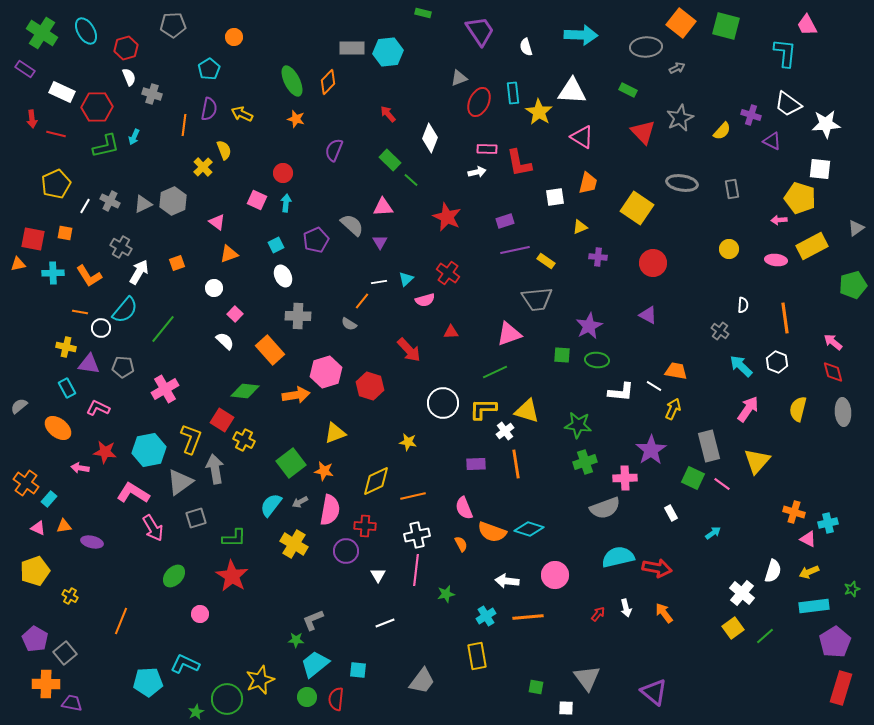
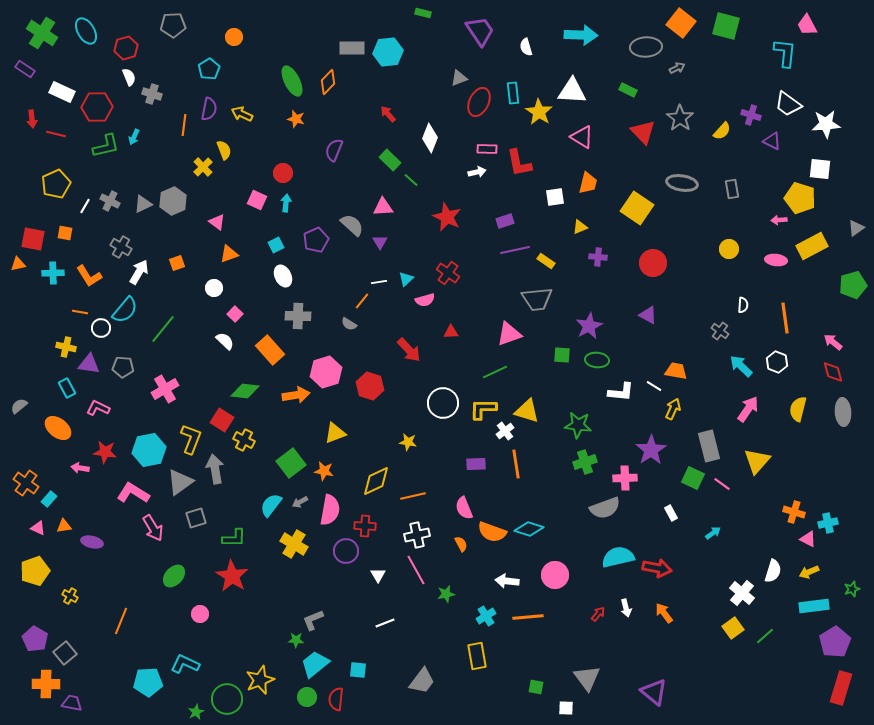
gray star at (680, 118): rotated 12 degrees counterclockwise
pink line at (416, 570): rotated 36 degrees counterclockwise
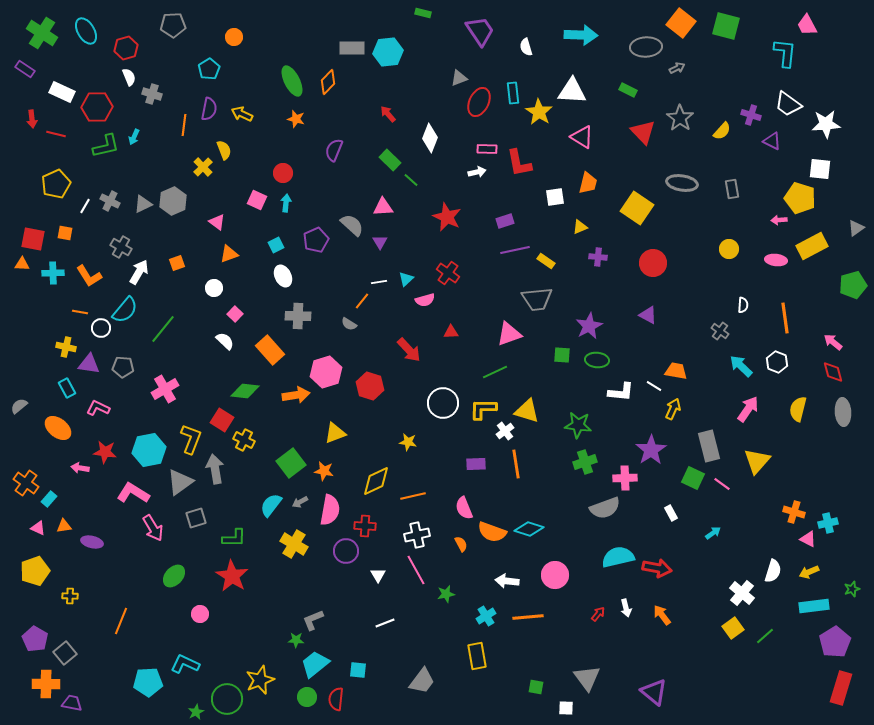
orange triangle at (18, 264): moved 4 px right; rotated 14 degrees clockwise
yellow cross at (70, 596): rotated 28 degrees counterclockwise
orange arrow at (664, 613): moved 2 px left, 2 px down
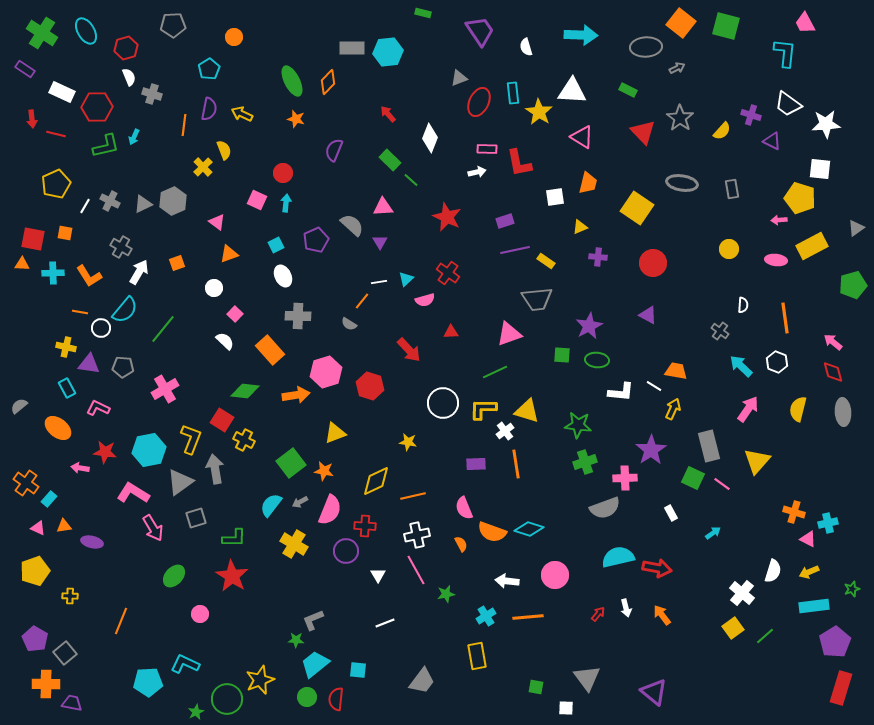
pink trapezoid at (807, 25): moved 2 px left, 2 px up
pink semicircle at (330, 510): rotated 12 degrees clockwise
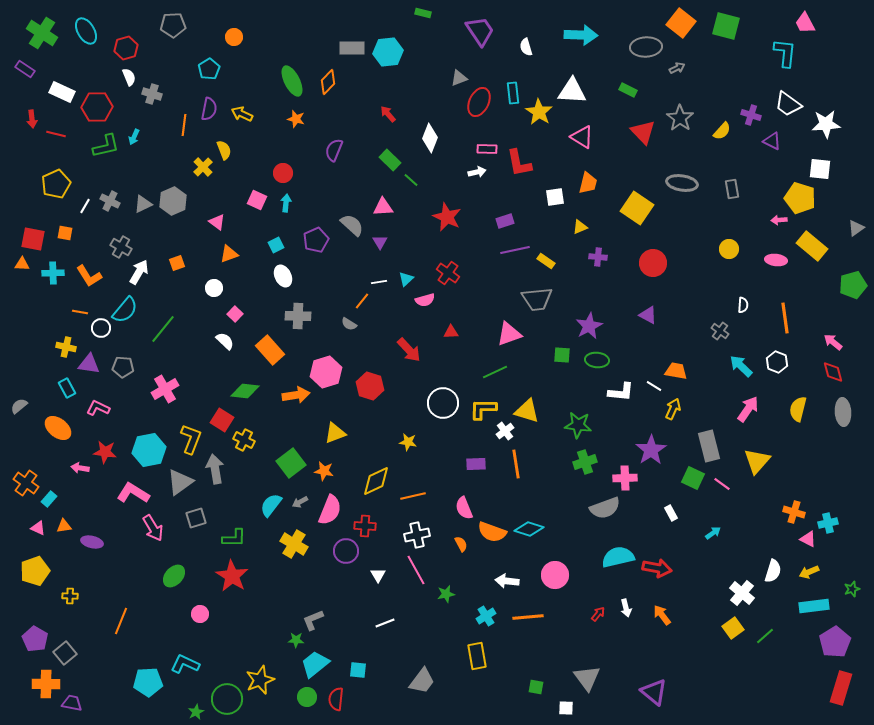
yellow rectangle at (812, 246): rotated 68 degrees clockwise
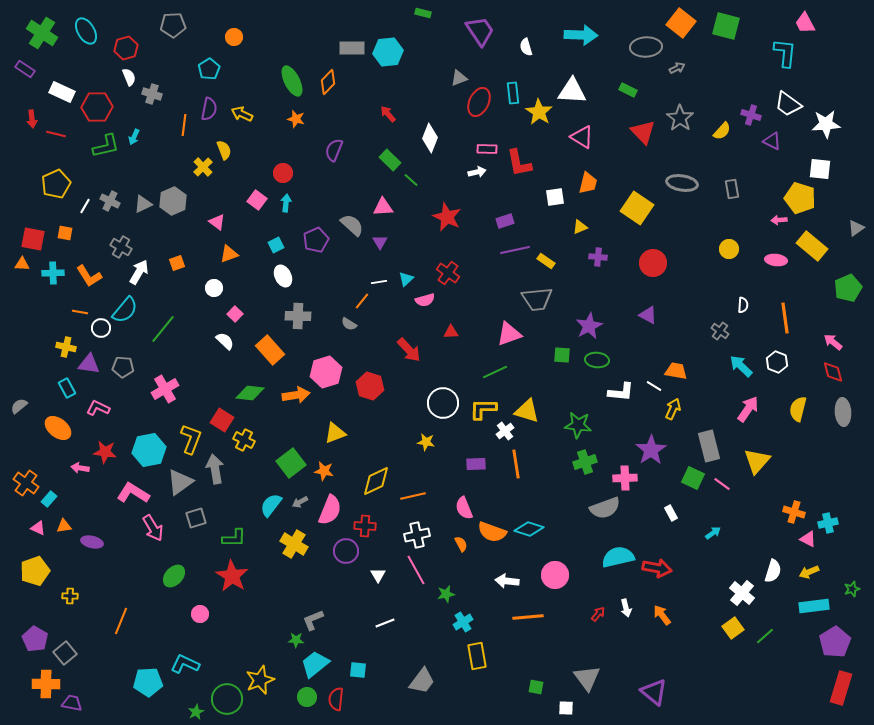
pink square at (257, 200): rotated 12 degrees clockwise
green pentagon at (853, 285): moved 5 px left, 3 px down; rotated 8 degrees counterclockwise
green diamond at (245, 391): moved 5 px right, 2 px down
yellow star at (408, 442): moved 18 px right
cyan cross at (486, 616): moved 23 px left, 6 px down
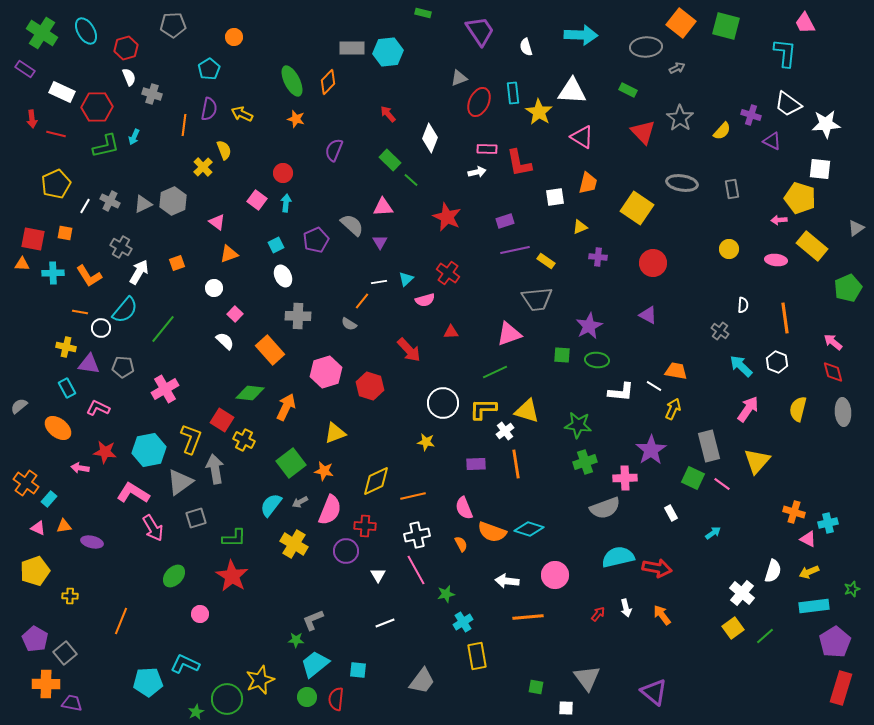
orange arrow at (296, 395): moved 10 px left, 12 px down; rotated 56 degrees counterclockwise
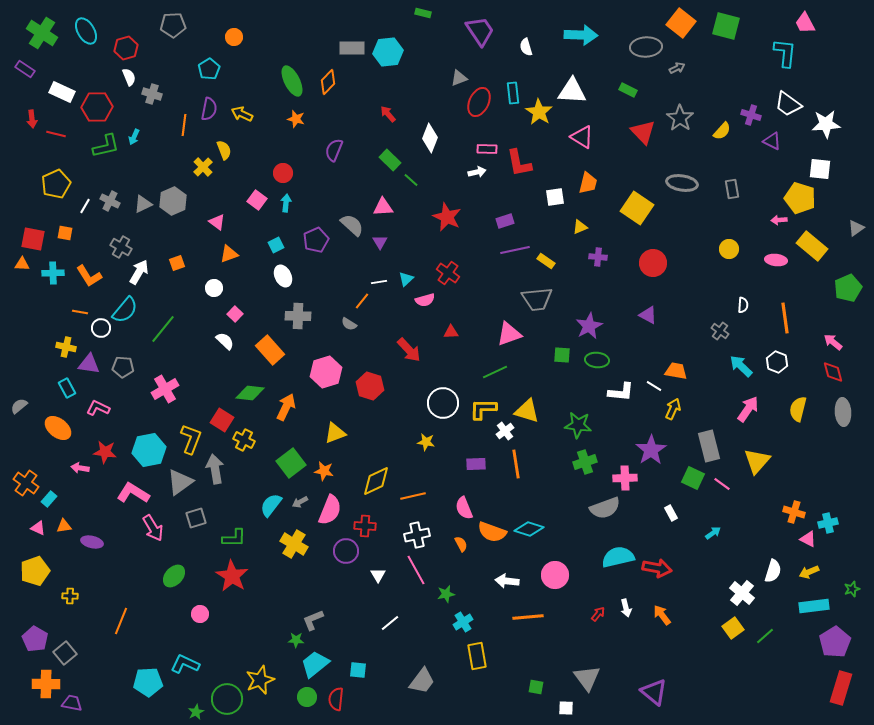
white line at (385, 623): moved 5 px right; rotated 18 degrees counterclockwise
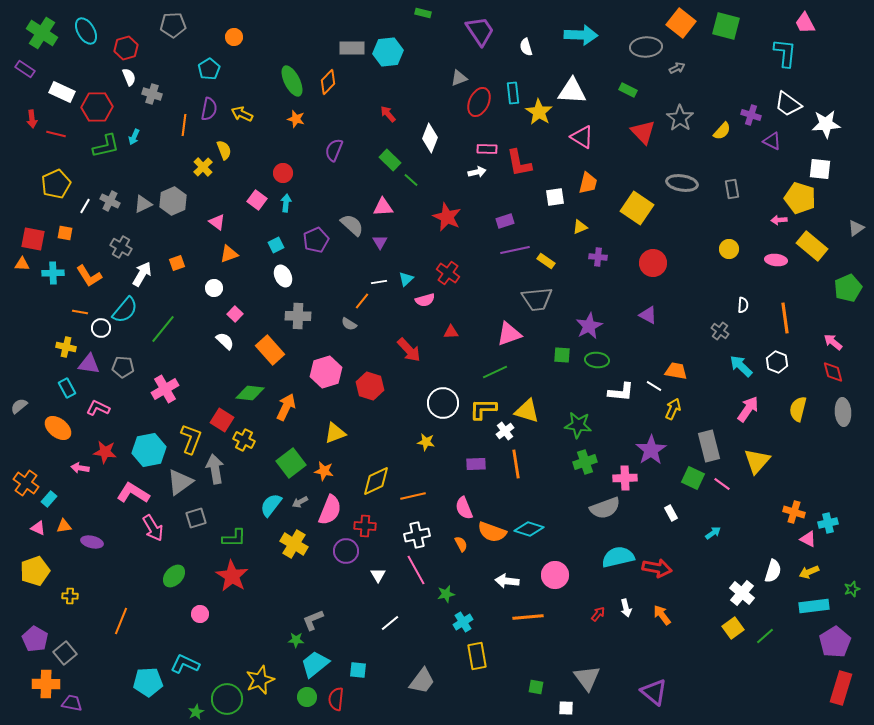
white arrow at (139, 272): moved 3 px right, 2 px down
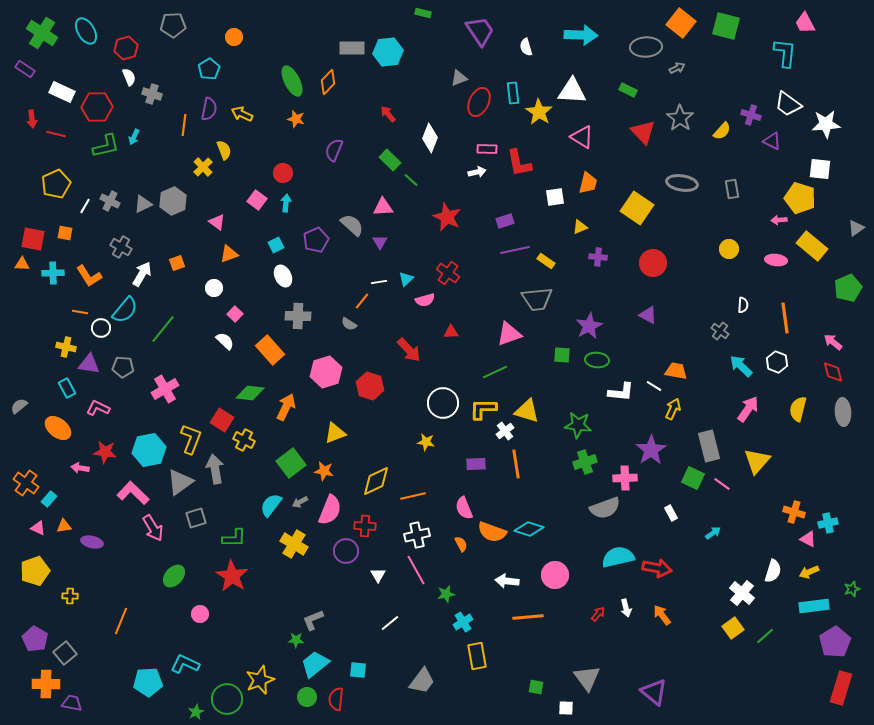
pink L-shape at (133, 493): rotated 12 degrees clockwise
